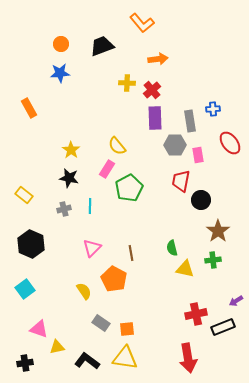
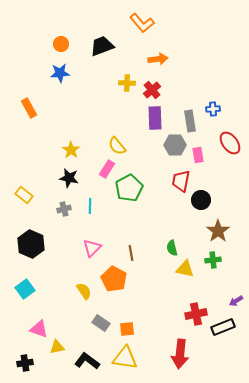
red arrow at (188, 358): moved 8 px left, 4 px up; rotated 16 degrees clockwise
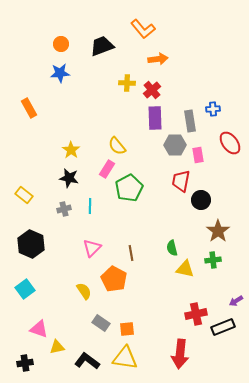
orange L-shape at (142, 23): moved 1 px right, 6 px down
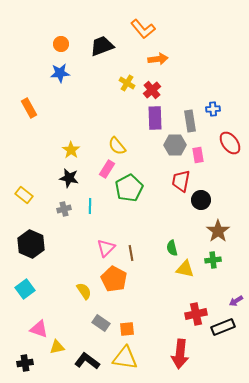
yellow cross at (127, 83): rotated 28 degrees clockwise
pink triangle at (92, 248): moved 14 px right
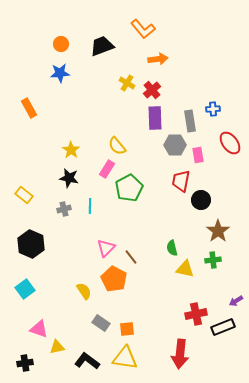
brown line at (131, 253): moved 4 px down; rotated 28 degrees counterclockwise
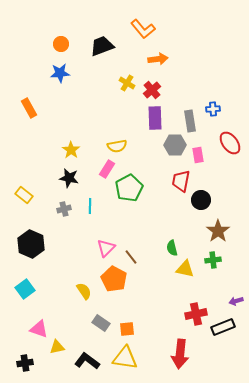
yellow semicircle at (117, 146): rotated 60 degrees counterclockwise
purple arrow at (236, 301): rotated 16 degrees clockwise
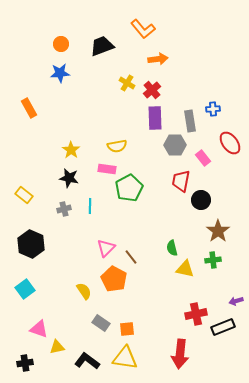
pink rectangle at (198, 155): moved 5 px right, 3 px down; rotated 28 degrees counterclockwise
pink rectangle at (107, 169): rotated 66 degrees clockwise
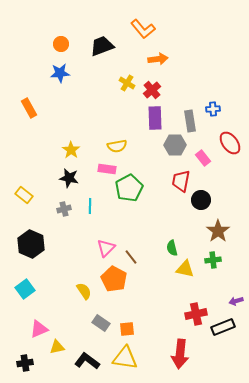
pink triangle at (39, 329): rotated 42 degrees counterclockwise
